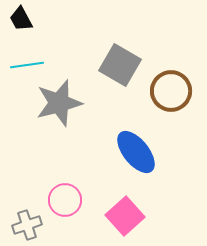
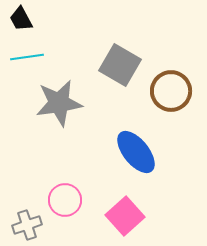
cyan line: moved 8 px up
gray star: rotated 6 degrees clockwise
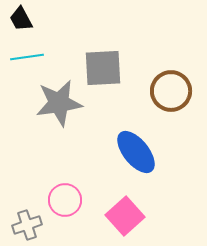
gray square: moved 17 px left, 3 px down; rotated 33 degrees counterclockwise
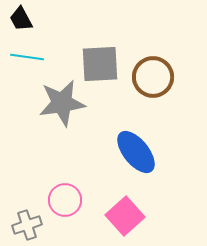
cyan line: rotated 16 degrees clockwise
gray square: moved 3 px left, 4 px up
brown circle: moved 18 px left, 14 px up
gray star: moved 3 px right
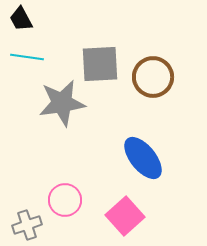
blue ellipse: moved 7 px right, 6 px down
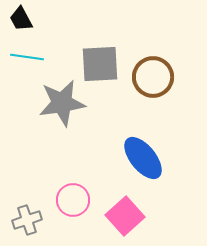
pink circle: moved 8 px right
gray cross: moved 5 px up
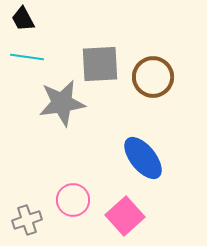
black trapezoid: moved 2 px right
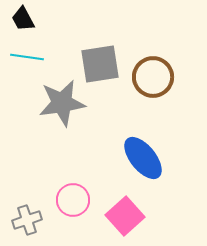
gray square: rotated 6 degrees counterclockwise
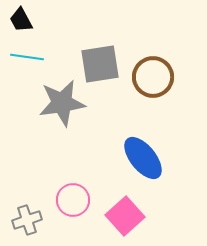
black trapezoid: moved 2 px left, 1 px down
